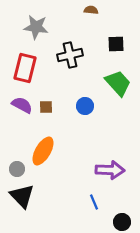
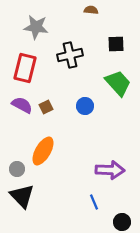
brown square: rotated 24 degrees counterclockwise
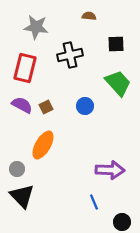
brown semicircle: moved 2 px left, 6 px down
orange ellipse: moved 6 px up
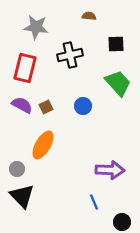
blue circle: moved 2 px left
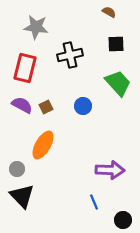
brown semicircle: moved 20 px right, 4 px up; rotated 24 degrees clockwise
black circle: moved 1 px right, 2 px up
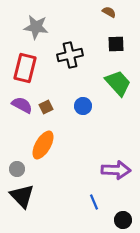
purple arrow: moved 6 px right
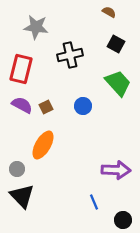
black square: rotated 30 degrees clockwise
red rectangle: moved 4 px left, 1 px down
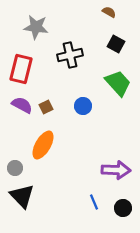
gray circle: moved 2 px left, 1 px up
black circle: moved 12 px up
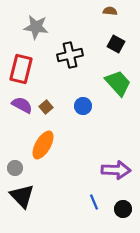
brown semicircle: moved 1 px right, 1 px up; rotated 24 degrees counterclockwise
brown square: rotated 16 degrees counterclockwise
black circle: moved 1 px down
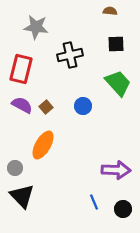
black square: rotated 30 degrees counterclockwise
